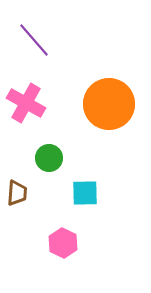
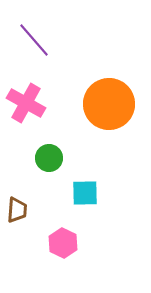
brown trapezoid: moved 17 px down
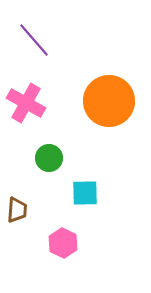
orange circle: moved 3 px up
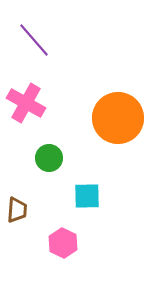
orange circle: moved 9 px right, 17 px down
cyan square: moved 2 px right, 3 px down
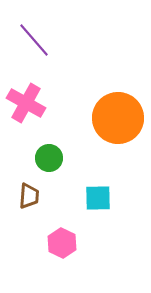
cyan square: moved 11 px right, 2 px down
brown trapezoid: moved 12 px right, 14 px up
pink hexagon: moved 1 px left
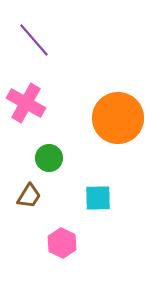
brown trapezoid: rotated 28 degrees clockwise
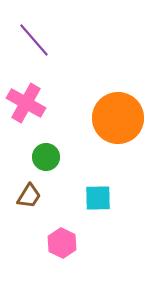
green circle: moved 3 px left, 1 px up
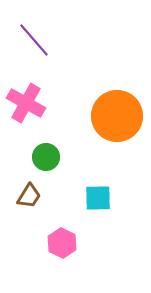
orange circle: moved 1 px left, 2 px up
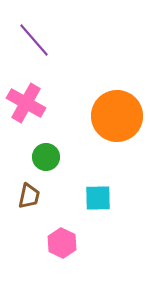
brown trapezoid: rotated 20 degrees counterclockwise
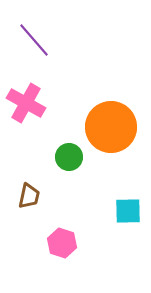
orange circle: moved 6 px left, 11 px down
green circle: moved 23 px right
cyan square: moved 30 px right, 13 px down
pink hexagon: rotated 8 degrees counterclockwise
